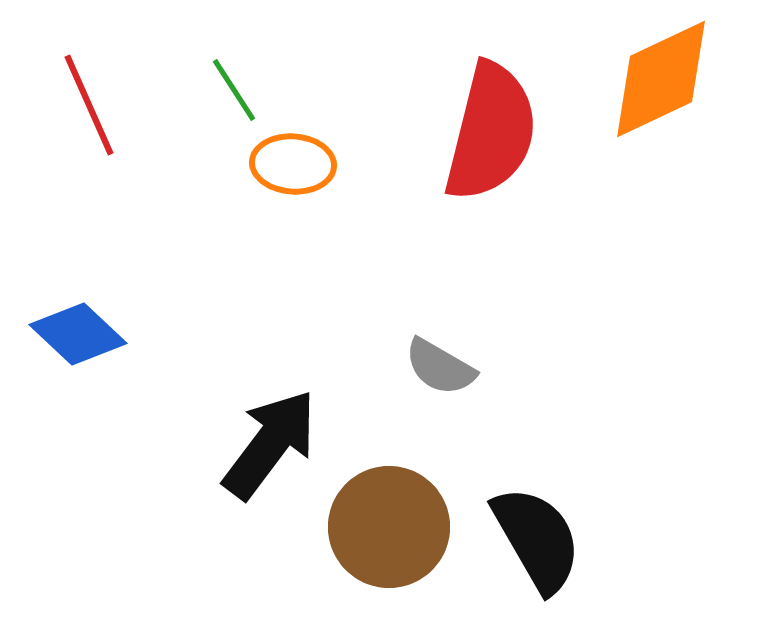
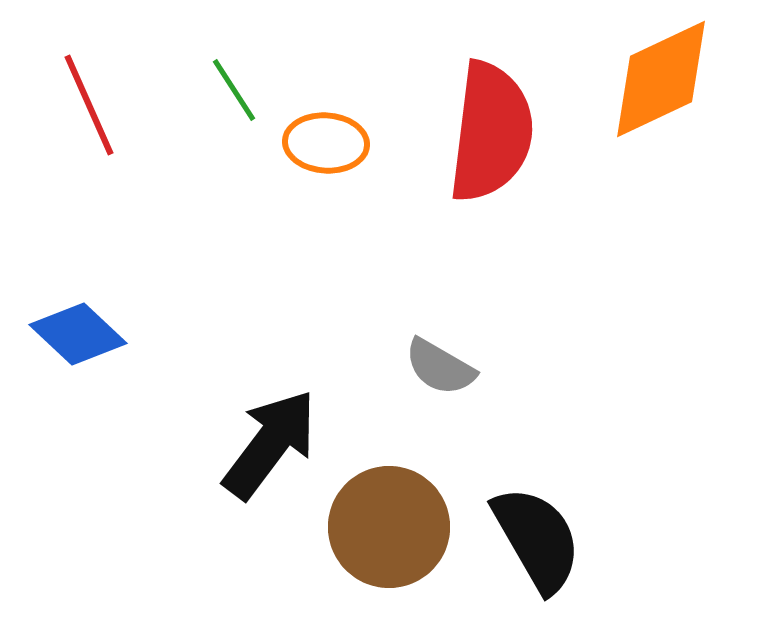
red semicircle: rotated 7 degrees counterclockwise
orange ellipse: moved 33 px right, 21 px up
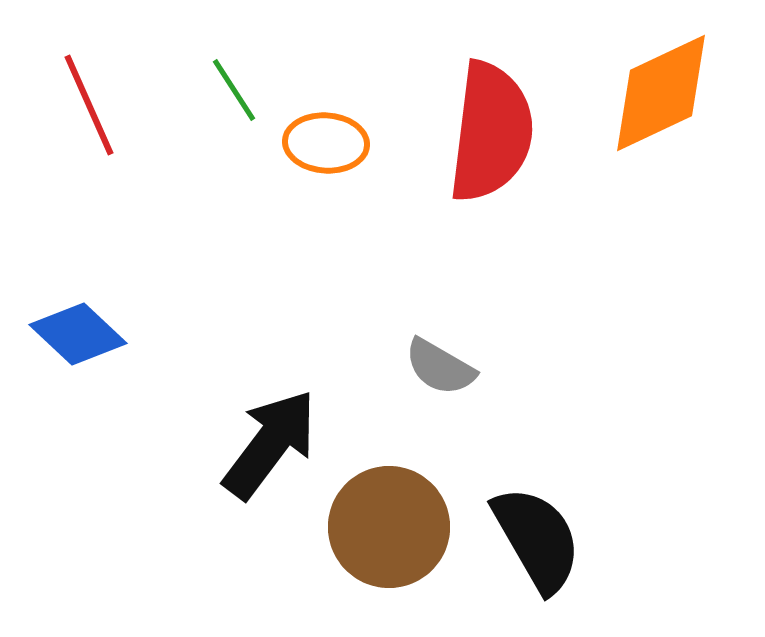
orange diamond: moved 14 px down
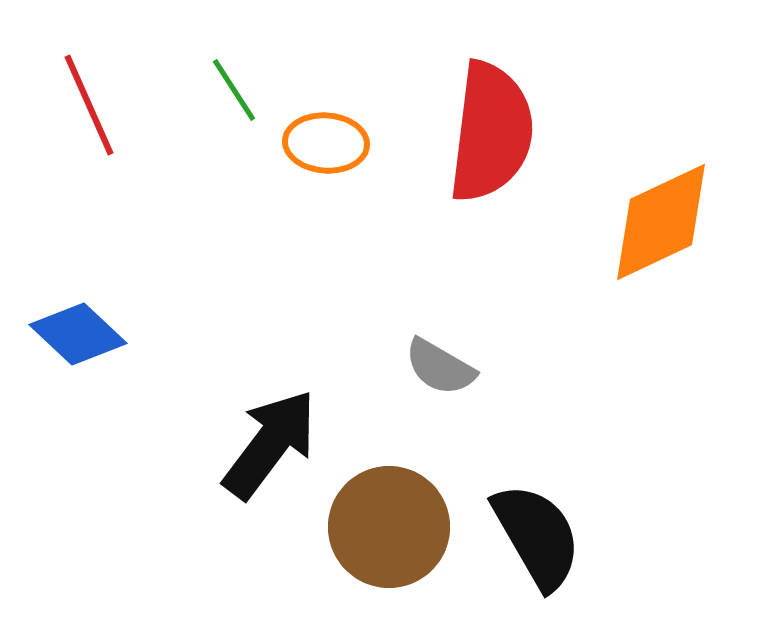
orange diamond: moved 129 px down
black semicircle: moved 3 px up
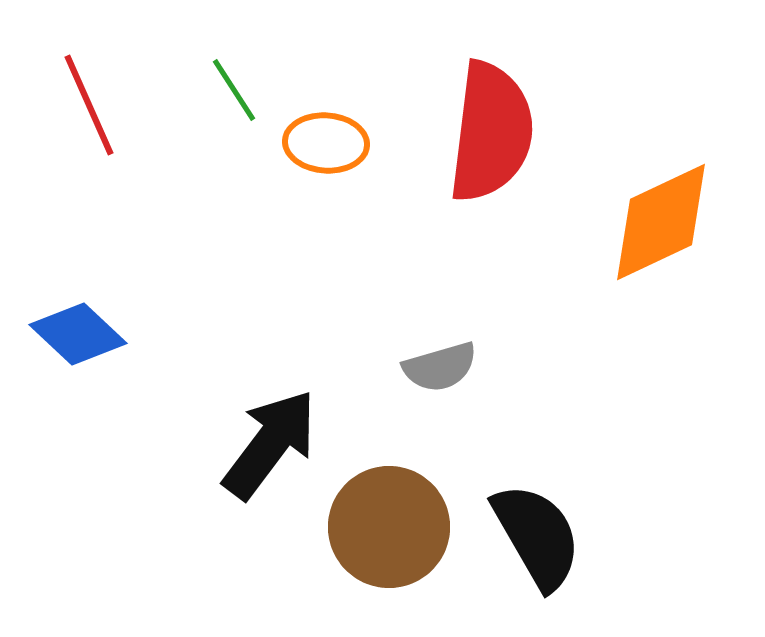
gray semicircle: rotated 46 degrees counterclockwise
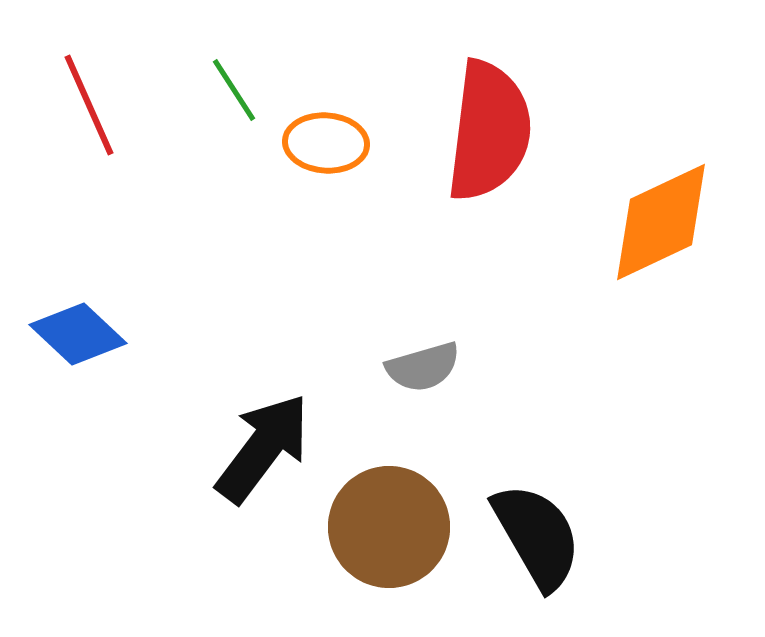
red semicircle: moved 2 px left, 1 px up
gray semicircle: moved 17 px left
black arrow: moved 7 px left, 4 px down
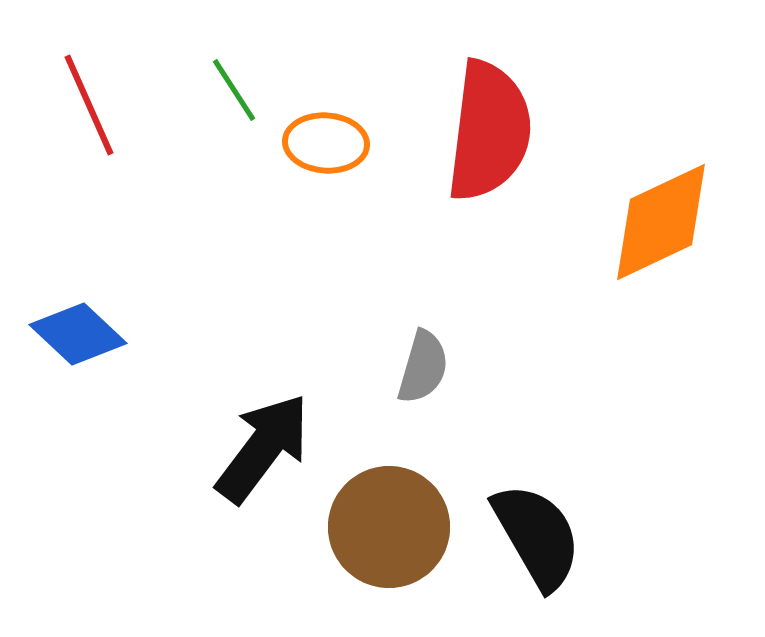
gray semicircle: rotated 58 degrees counterclockwise
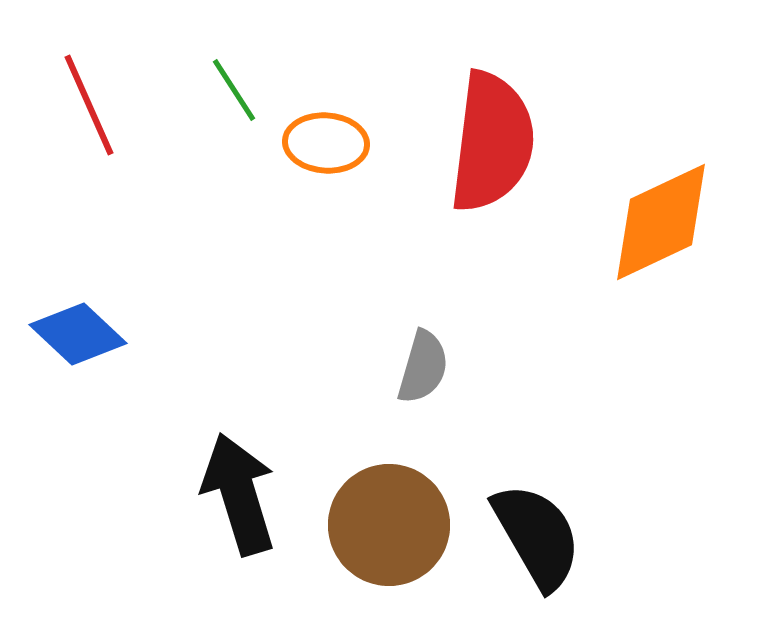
red semicircle: moved 3 px right, 11 px down
black arrow: moved 24 px left, 46 px down; rotated 54 degrees counterclockwise
brown circle: moved 2 px up
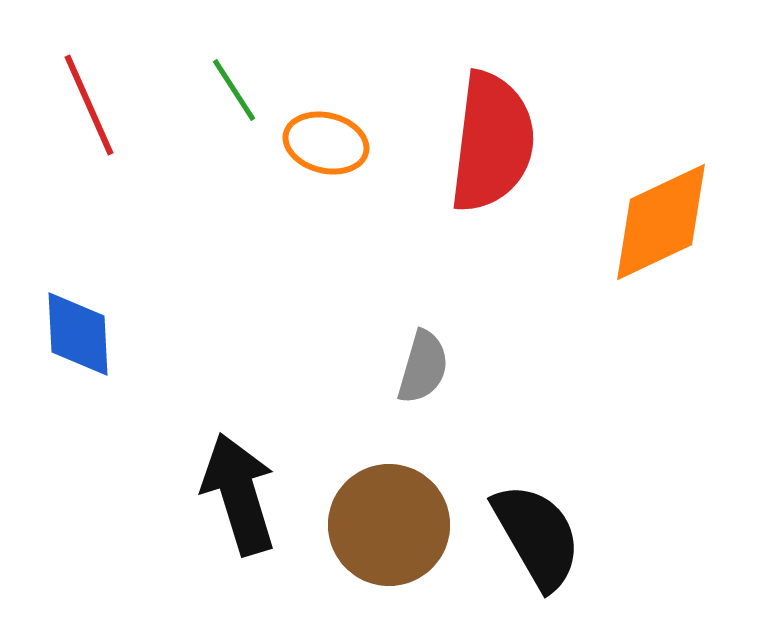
orange ellipse: rotated 10 degrees clockwise
blue diamond: rotated 44 degrees clockwise
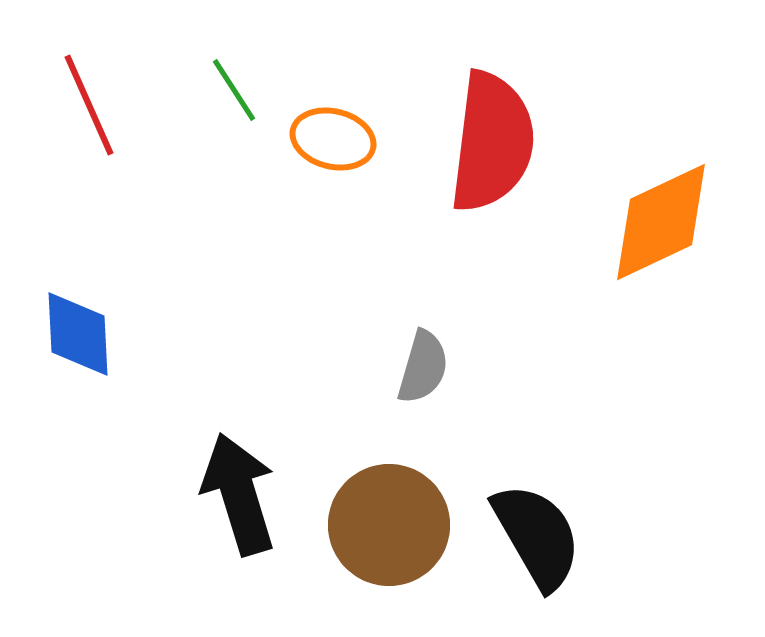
orange ellipse: moved 7 px right, 4 px up
